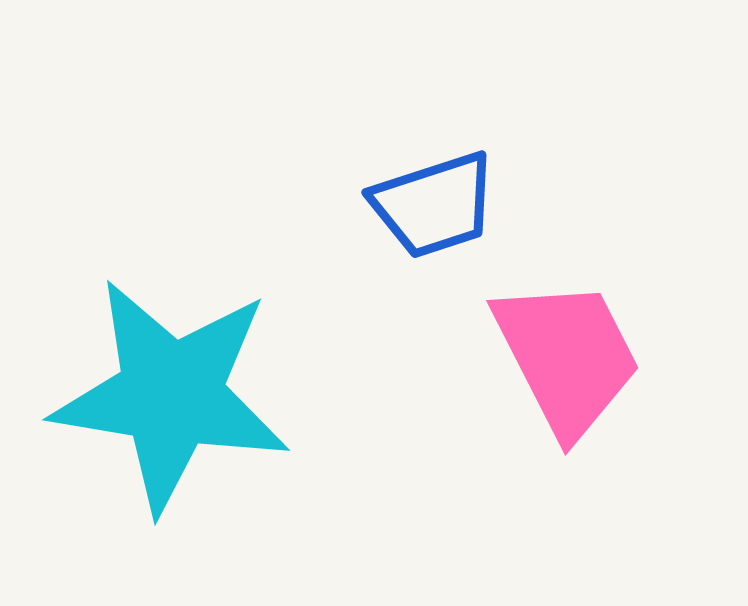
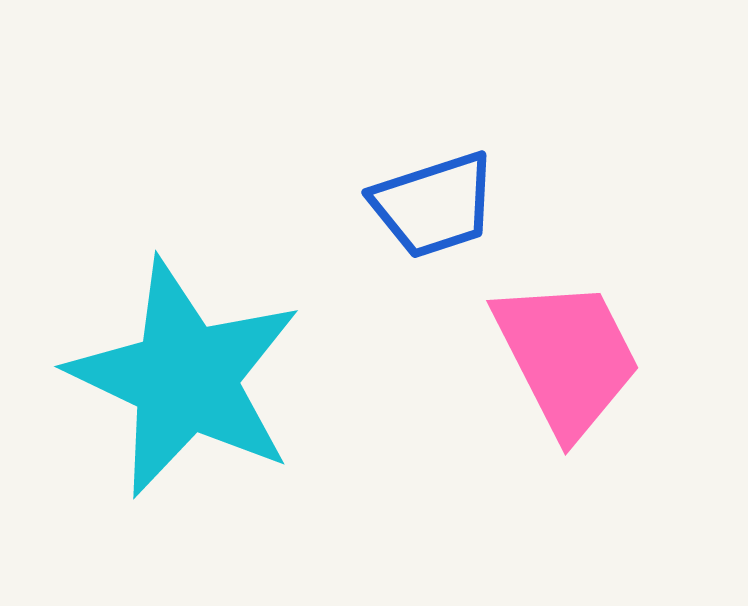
cyan star: moved 14 px right, 17 px up; rotated 16 degrees clockwise
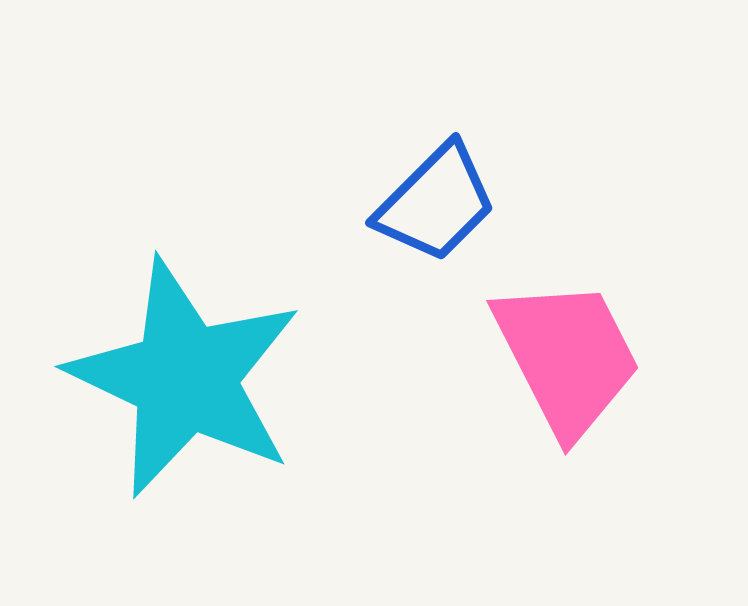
blue trapezoid: moved 2 px right, 2 px up; rotated 27 degrees counterclockwise
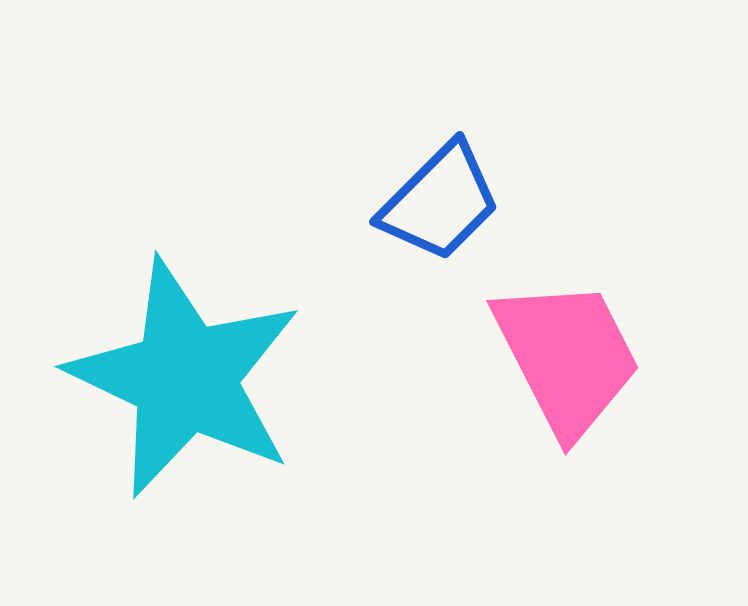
blue trapezoid: moved 4 px right, 1 px up
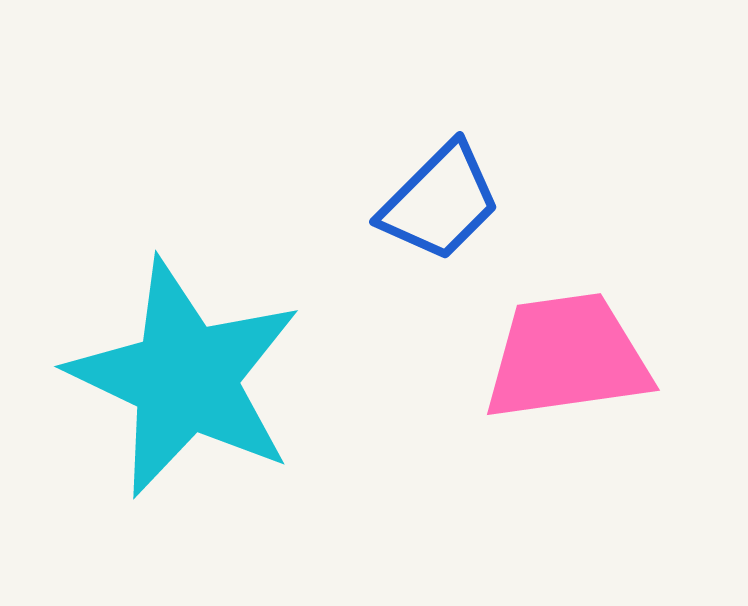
pink trapezoid: rotated 71 degrees counterclockwise
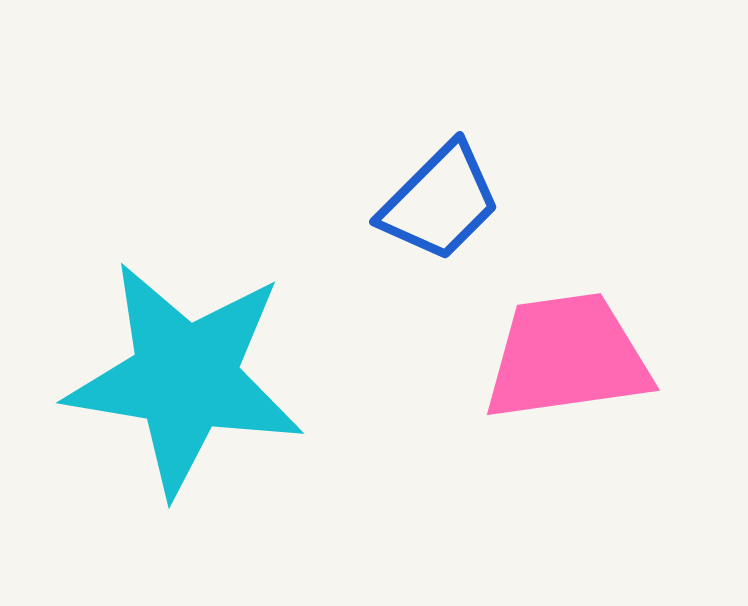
cyan star: rotated 16 degrees counterclockwise
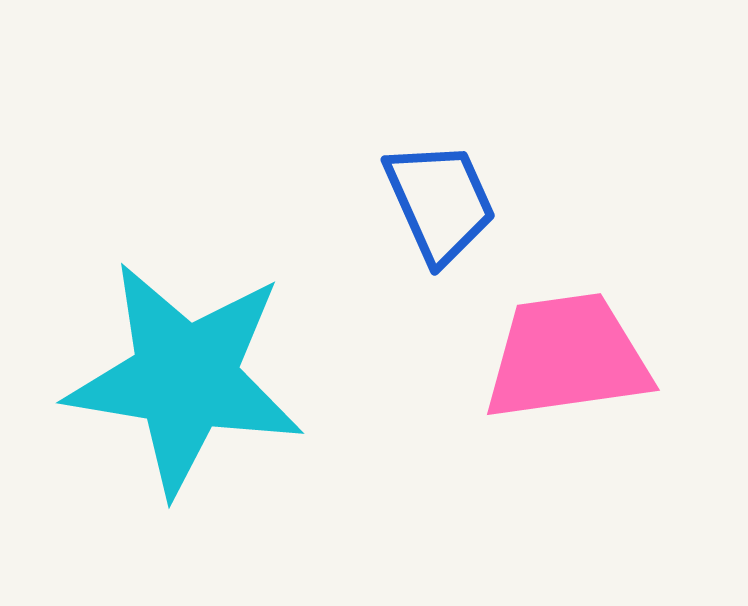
blue trapezoid: rotated 69 degrees counterclockwise
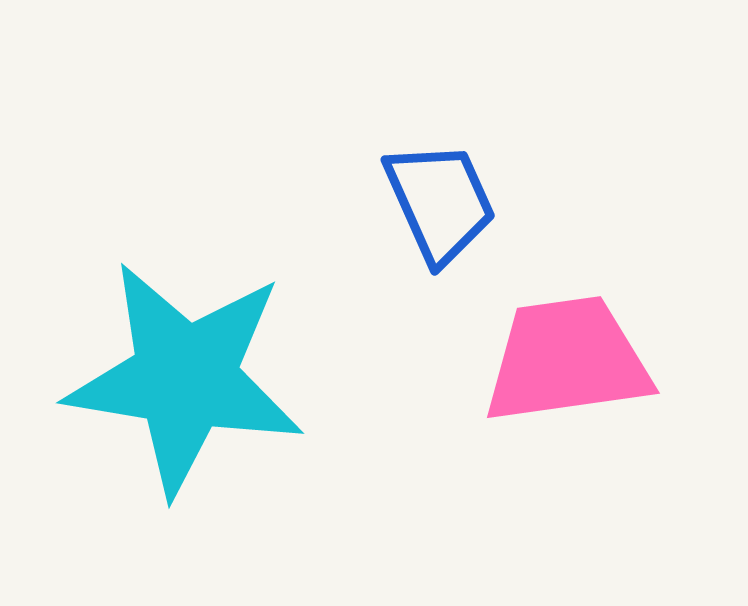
pink trapezoid: moved 3 px down
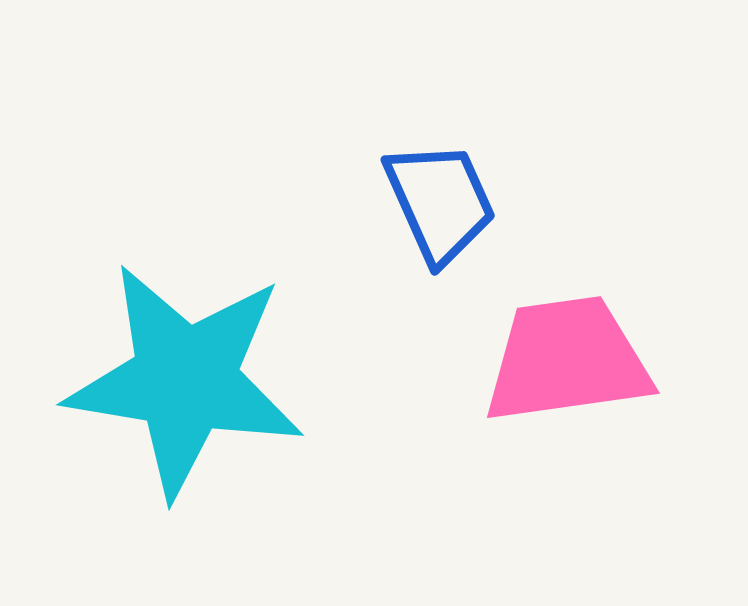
cyan star: moved 2 px down
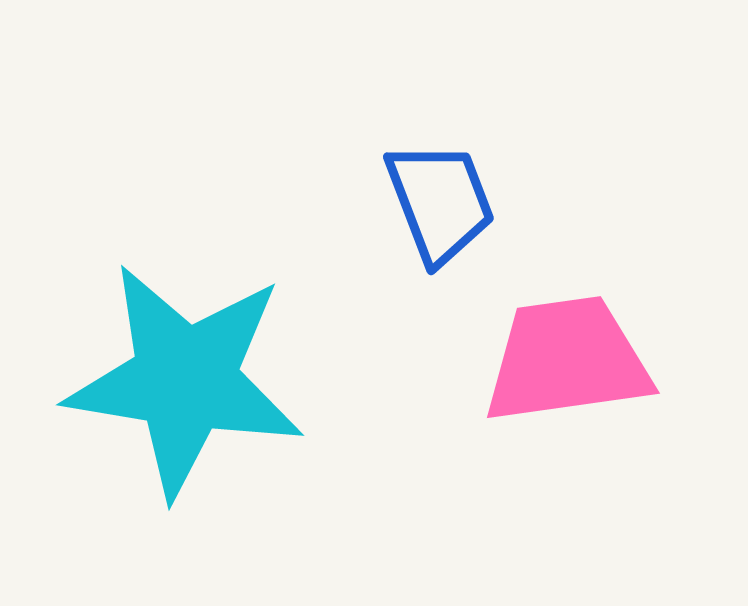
blue trapezoid: rotated 3 degrees clockwise
